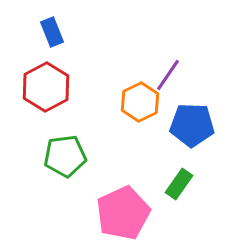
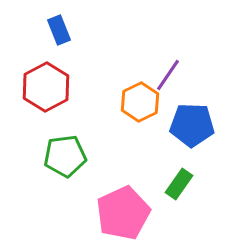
blue rectangle: moved 7 px right, 2 px up
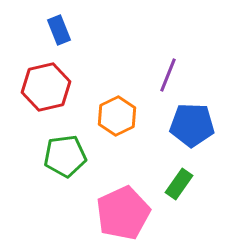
purple line: rotated 12 degrees counterclockwise
red hexagon: rotated 15 degrees clockwise
orange hexagon: moved 23 px left, 14 px down
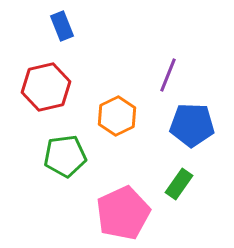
blue rectangle: moved 3 px right, 4 px up
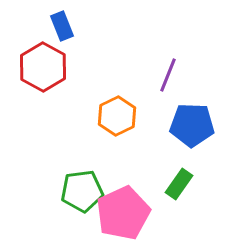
red hexagon: moved 3 px left, 20 px up; rotated 18 degrees counterclockwise
green pentagon: moved 17 px right, 35 px down
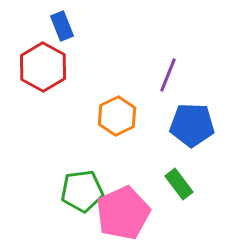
green rectangle: rotated 72 degrees counterclockwise
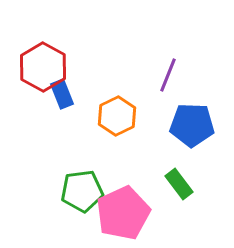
blue rectangle: moved 68 px down
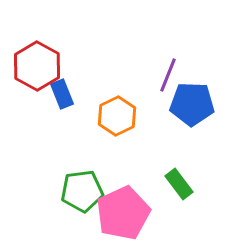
red hexagon: moved 6 px left, 1 px up
blue pentagon: moved 21 px up
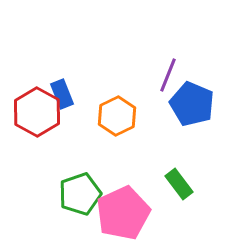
red hexagon: moved 46 px down
blue pentagon: rotated 21 degrees clockwise
green pentagon: moved 2 px left, 3 px down; rotated 12 degrees counterclockwise
